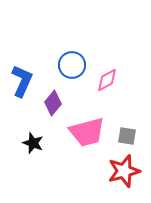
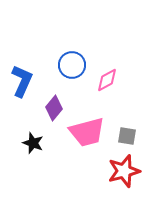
purple diamond: moved 1 px right, 5 px down
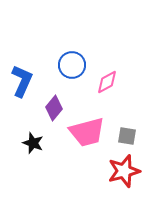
pink diamond: moved 2 px down
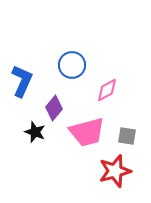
pink diamond: moved 8 px down
black star: moved 2 px right, 11 px up
red star: moved 9 px left
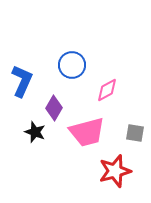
purple diamond: rotated 10 degrees counterclockwise
gray square: moved 8 px right, 3 px up
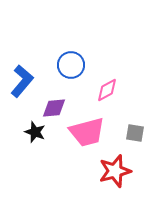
blue circle: moved 1 px left
blue L-shape: rotated 16 degrees clockwise
purple diamond: rotated 55 degrees clockwise
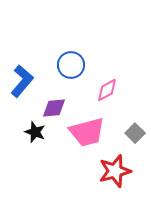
gray square: rotated 36 degrees clockwise
